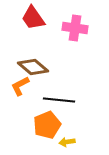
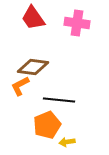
pink cross: moved 2 px right, 5 px up
brown diamond: rotated 32 degrees counterclockwise
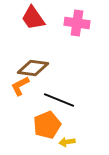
brown diamond: moved 1 px down
black line: rotated 16 degrees clockwise
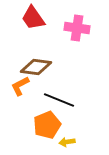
pink cross: moved 5 px down
brown diamond: moved 3 px right, 1 px up
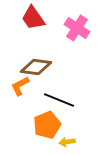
pink cross: rotated 25 degrees clockwise
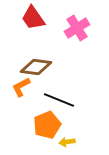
pink cross: rotated 25 degrees clockwise
orange L-shape: moved 1 px right, 1 px down
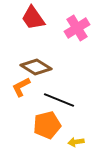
brown diamond: rotated 24 degrees clockwise
orange pentagon: rotated 8 degrees clockwise
yellow arrow: moved 9 px right
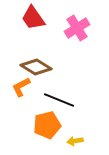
yellow arrow: moved 1 px left, 1 px up
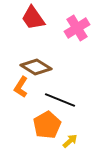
orange L-shape: rotated 30 degrees counterclockwise
black line: moved 1 px right
orange pentagon: rotated 16 degrees counterclockwise
yellow arrow: moved 5 px left; rotated 147 degrees clockwise
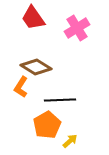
black line: rotated 24 degrees counterclockwise
